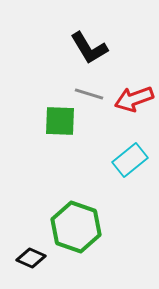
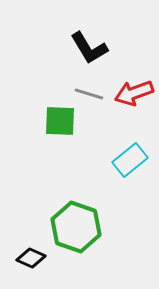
red arrow: moved 6 px up
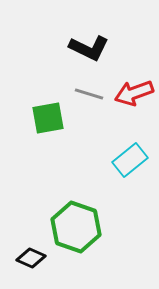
black L-shape: rotated 33 degrees counterclockwise
green square: moved 12 px left, 3 px up; rotated 12 degrees counterclockwise
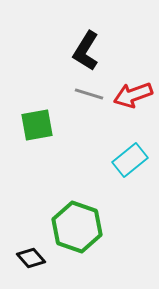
black L-shape: moved 3 px left, 3 px down; rotated 96 degrees clockwise
red arrow: moved 1 px left, 2 px down
green square: moved 11 px left, 7 px down
green hexagon: moved 1 px right
black diamond: rotated 24 degrees clockwise
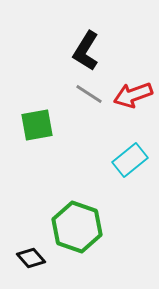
gray line: rotated 16 degrees clockwise
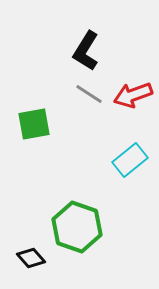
green square: moved 3 px left, 1 px up
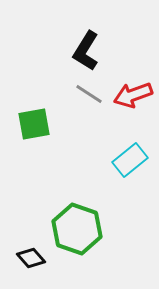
green hexagon: moved 2 px down
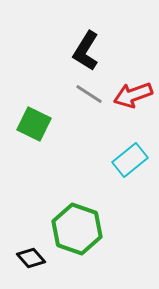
green square: rotated 36 degrees clockwise
